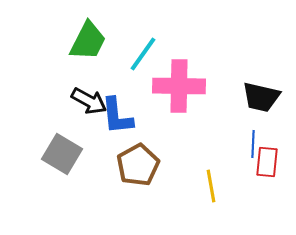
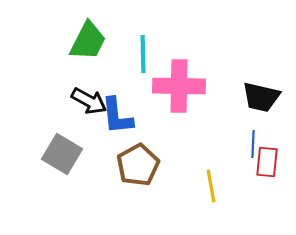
cyan line: rotated 36 degrees counterclockwise
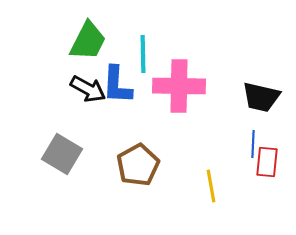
black arrow: moved 1 px left, 12 px up
blue L-shape: moved 31 px up; rotated 9 degrees clockwise
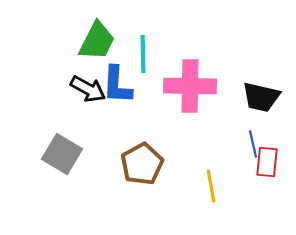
green trapezoid: moved 9 px right
pink cross: moved 11 px right
blue line: rotated 16 degrees counterclockwise
brown pentagon: moved 4 px right, 1 px up
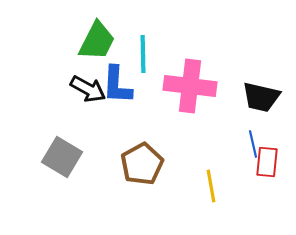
pink cross: rotated 6 degrees clockwise
gray square: moved 3 px down
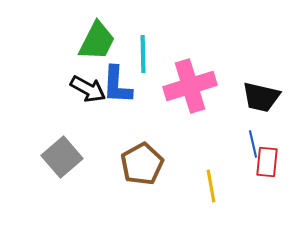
pink cross: rotated 24 degrees counterclockwise
gray square: rotated 18 degrees clockwise
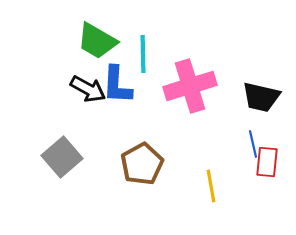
green trapezoid: rotated 93 degrees clockwise
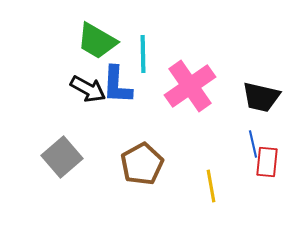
pink cross: rotated 18 degrees counterclockwise
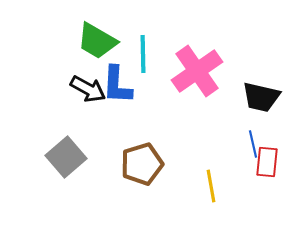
pink cross: moved 7 px right, 15 px up
gray square: moved 4 px right
brown pentagon: rotated 12 degrees clockwise
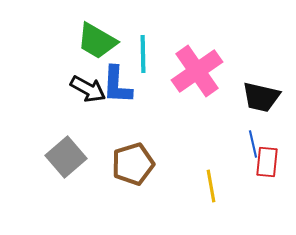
brown pentagon: moved 9 px left
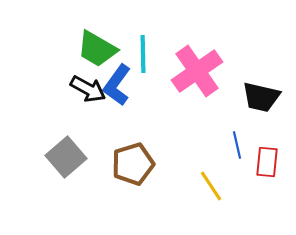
green trapezoid: moved 8 px down
blue L-shape: rotated 33 degrees clockwise
blue line: moved 16 px left, 1 px down
yellow line: rotated 24 degrees counterclockwise
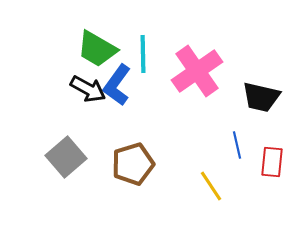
red rectangle: moved 5 px right
